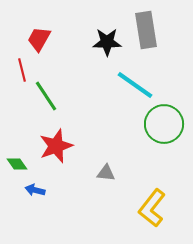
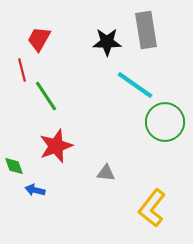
green circle: moved 1 px right, 2 px up
green diamond: moved 3 px left, 2 px down; rotated 15 degrees clockwise
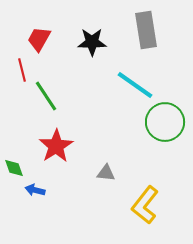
black star: moved 15 px left
red star: rotated 12 degrees counterclockwise
green diamond: moved 2 px down
yellow L-shape: moved 7 px left, 3 px up
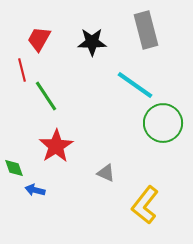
gray rectangle: rotated 6 degrees counterclockwise
green circle: moved 2 px left, 1 px down
gray triangle: rotated 18 degrees clockwise
